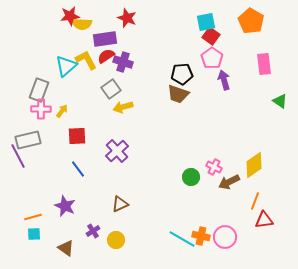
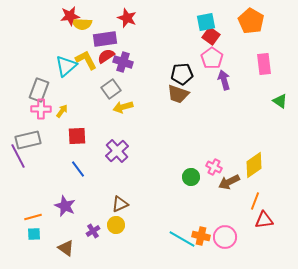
yellow circle at (116, 240): moved 15 px up
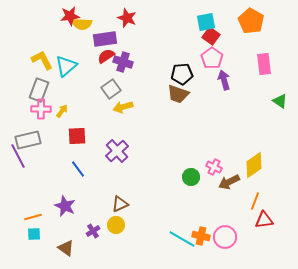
yellow L-shape at (86, 60): moved 44 px left
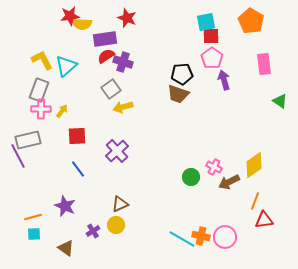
red square at (211, 36): rotated 36 degrees counterclockwise
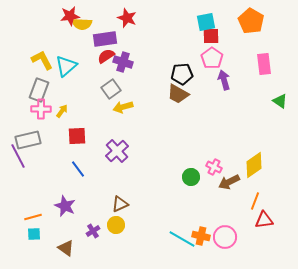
brown trapezoid at (178, 94): rotated 10 degrees clockwise
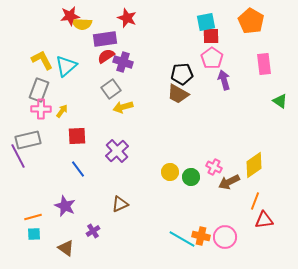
yellow circle at (116, 225): moved 54 px right, 53 px up
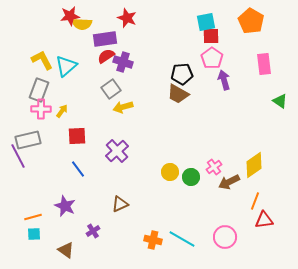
pink cross at (214, 167): rotated 28 degrees clockwise
orange cross at (201, 236): moved 48 px left, 4 px down
brown triangle at (66, 248): moved 2 px down
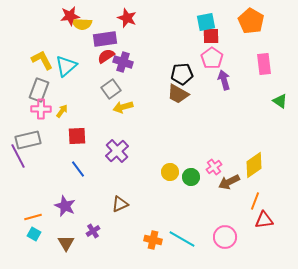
cyan square at (34, 234): rotated 32 degrees clockwise
brown triangle at (66, 250): moved 7 px up; rotated 24 degrees clockwise
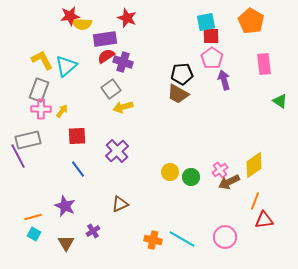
pink cross at (214, 167): moved 6 px right, 3 px down
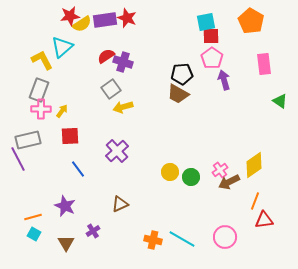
yellow semicircle at (82, 24): rotated 36 degrees counterclockwise
purple rectangle at (105, 39): moved 19 px up
cyan triangle at (66, 66): moved 4 px left, 19 px up
red square at (77, 136): moved 7 px left
purple line at (18, 156): moved 3 px down
